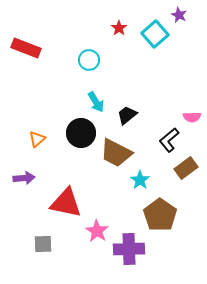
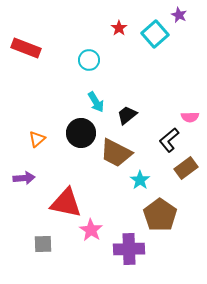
pink semicircle: moved 2 px left
pink star: moved 6 px left, 1 px up
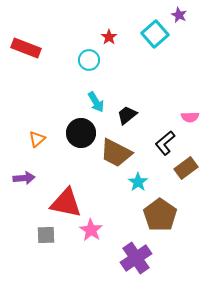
red star: moved 10 px left, 9 px down
black L-shape: moved 4 px left, 3 px down
cyan star: moved 2 px left, 2 px down
gray square: moved 3 px right, 9 px up
purple cross: moved 7 px right, 9 px down; rotated 32 degrees counterclockwise
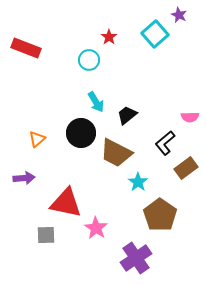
pink star: moved 5 px right, 2 px up
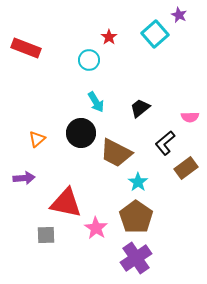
black trapezoid: moved 13 px right, 7 px up
brown pentagon: moved 24 px left, 2 px down
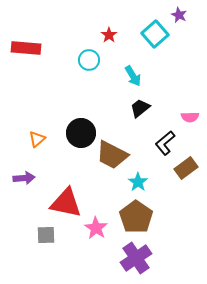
red star: moved 2 px up
red rectangle: rotated 16 degrees counterclockwise
cyan arrow: moved 37 px right, 26 px up
brown trapezoid: moved 4 px left, 2 px down
